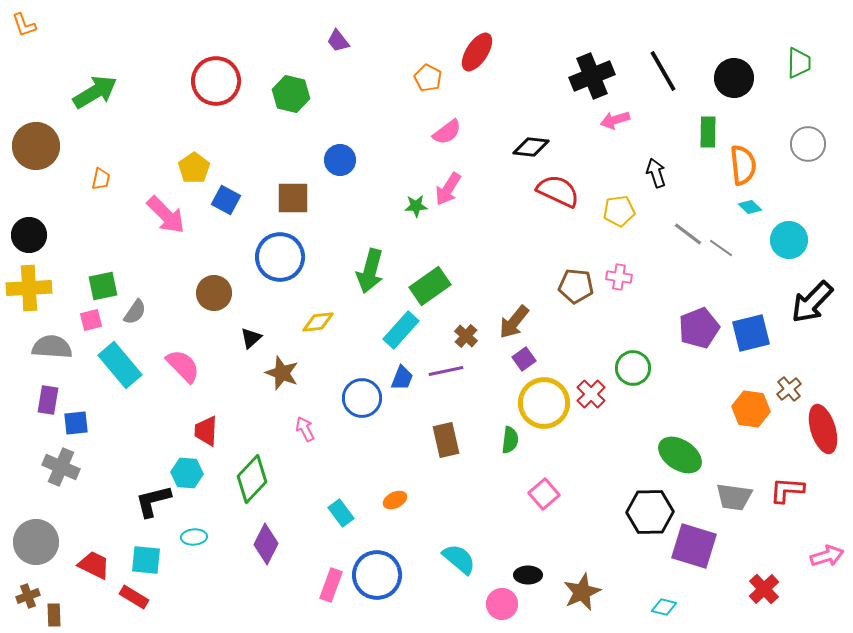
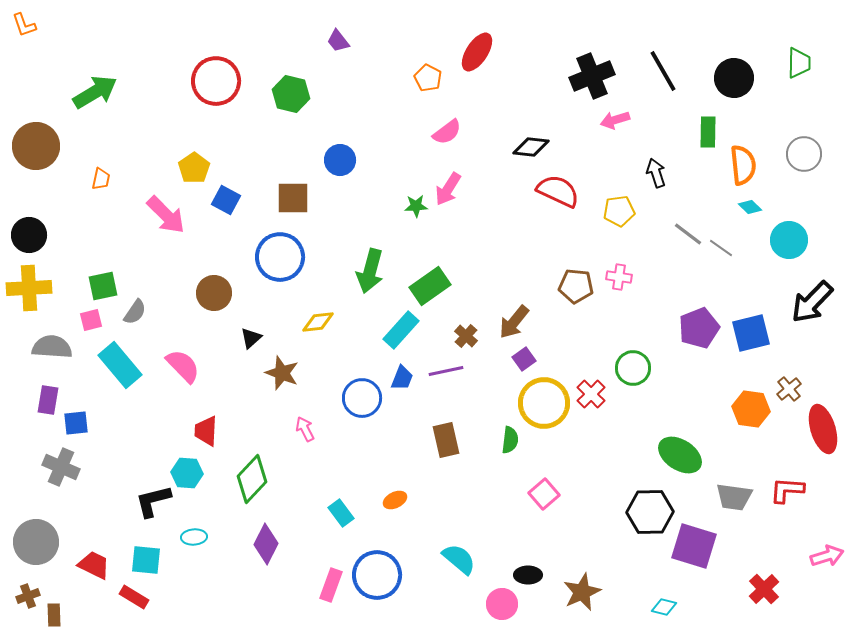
gray circle at (808, 144): moved 4 px left, 10 px down
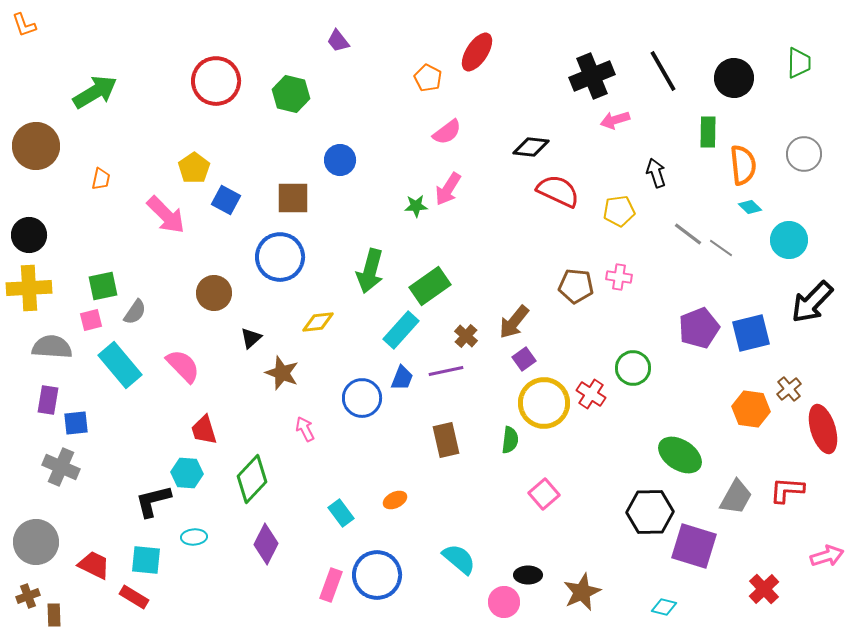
red cross at (591, 394): rotated 12 degrees counterclockwise
red trapezoid at (206, 431): moved 2 px left, 1 px up; rotated 20 degrees counterclockwise
gray trapezoid at (734, 497): moved 2 px right; rotated 69 degrees counterclockwise
pink circle at (502, 604): moved 2 px right, 2 px up
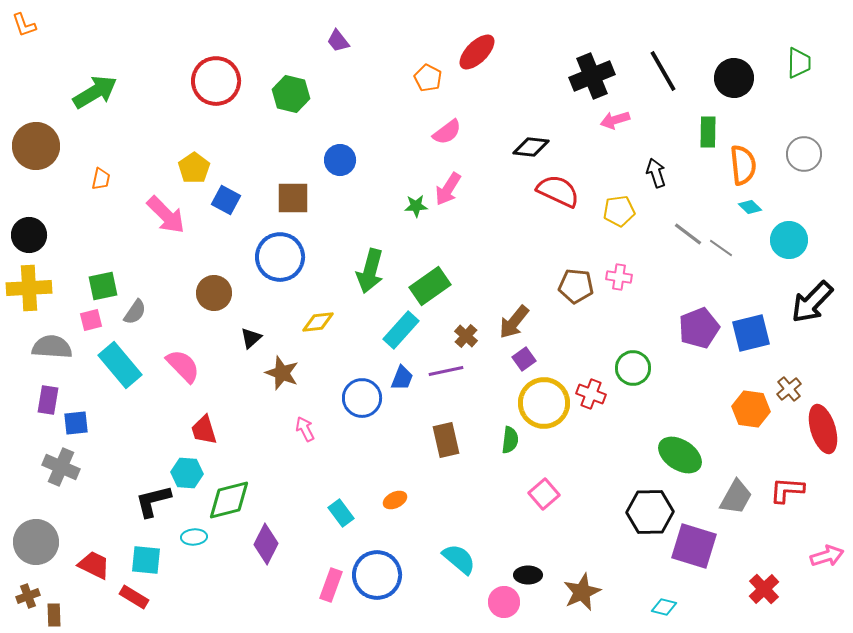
red ellipse at (477, 52): rotated 12 degrees clockwise
red cross at (591, 394): rotated 12 degrees counterclockwise
green diamond at (252, 479): moved 23 px left, 21 px down; rotated 33 degrees clockwise
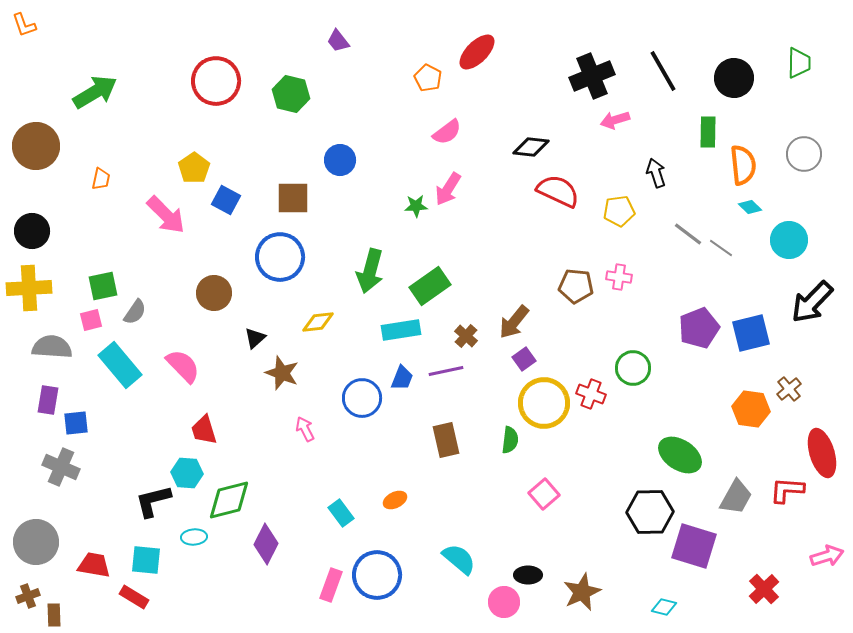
black circle at (29, 235): moved 3 px right, 4 px up
cyan rectangle at (401, 330): rotated 39 degrees clockwise
black triangle at (251, 338): moved 4 px right
red ellipse at (823, 429): moved 1 px left, 24 px down
red trapezoid at (94, 565): rotated 16 degrees counterclockwise
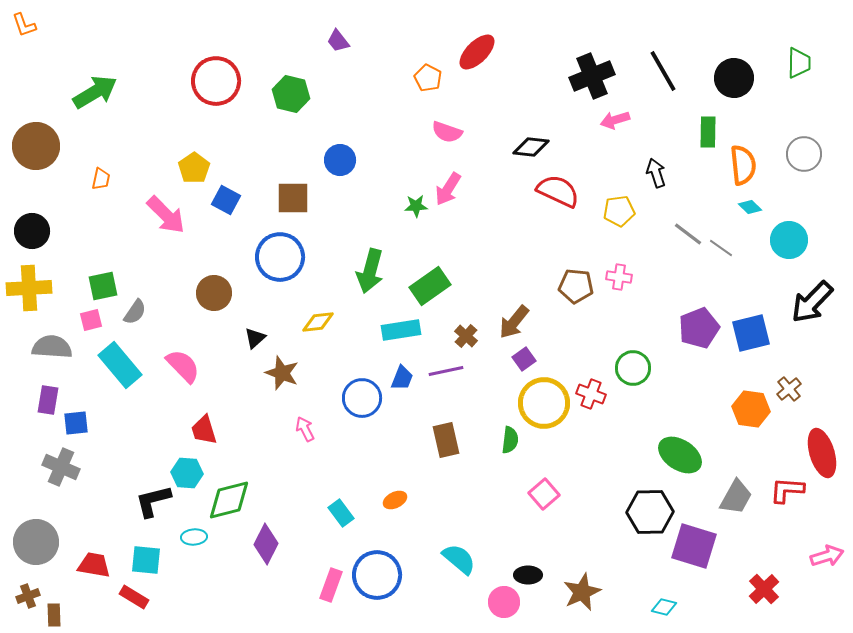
pink semicircle at (447, 132): rotated 56 degrees clockwise
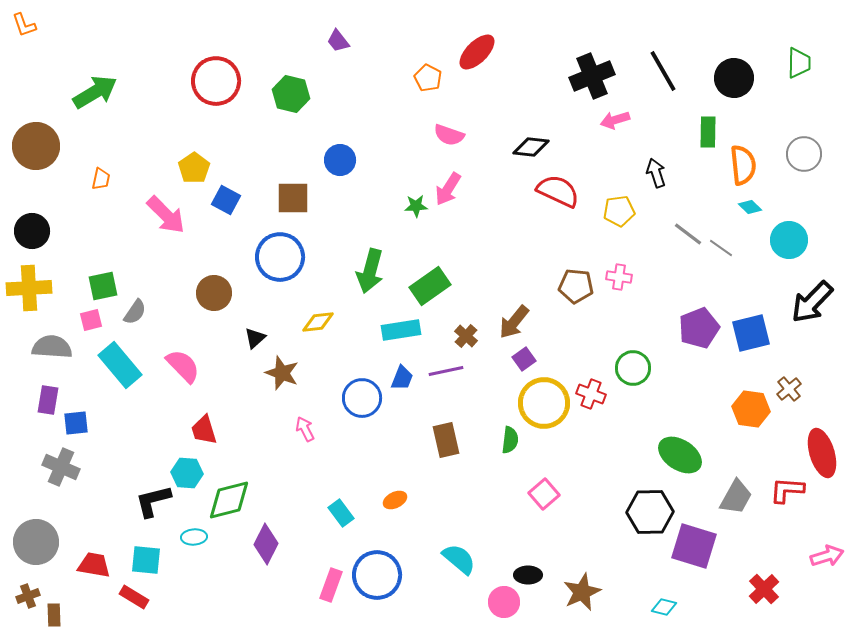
pink semicircle at (447, 132): moved 2 px right, 3 px down
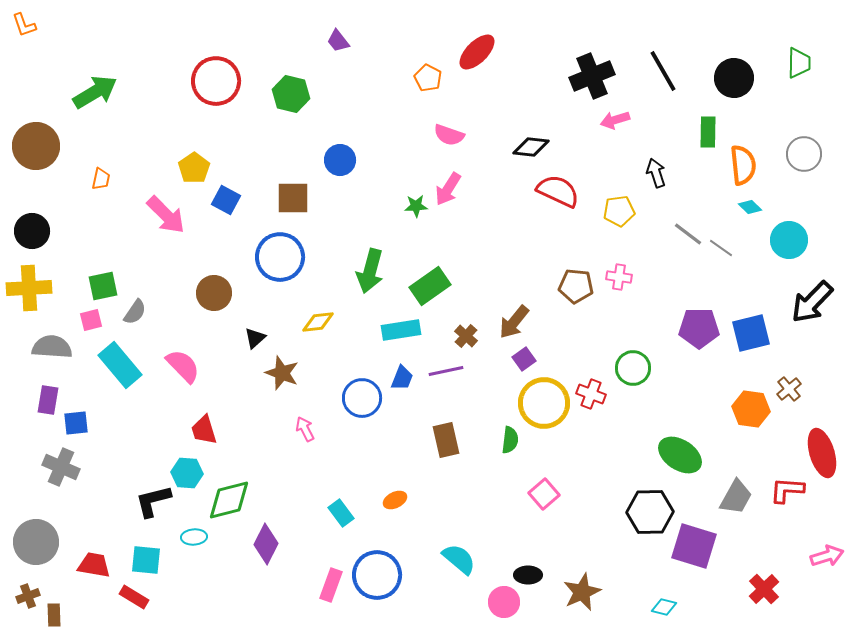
purple pentagon at (699, 328): rotated 21 degrees clockwise
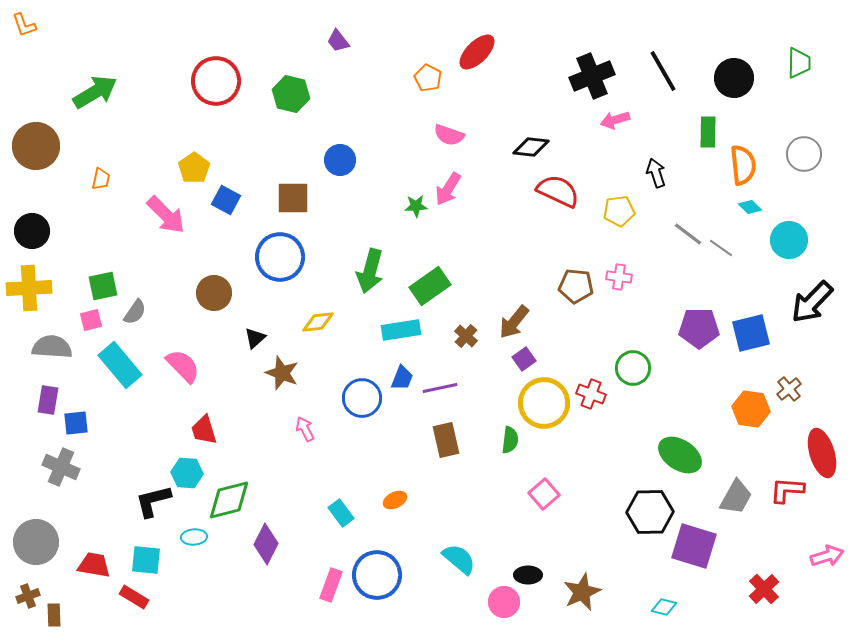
purple line at (446, 371): moved 6 px left, 17 px down
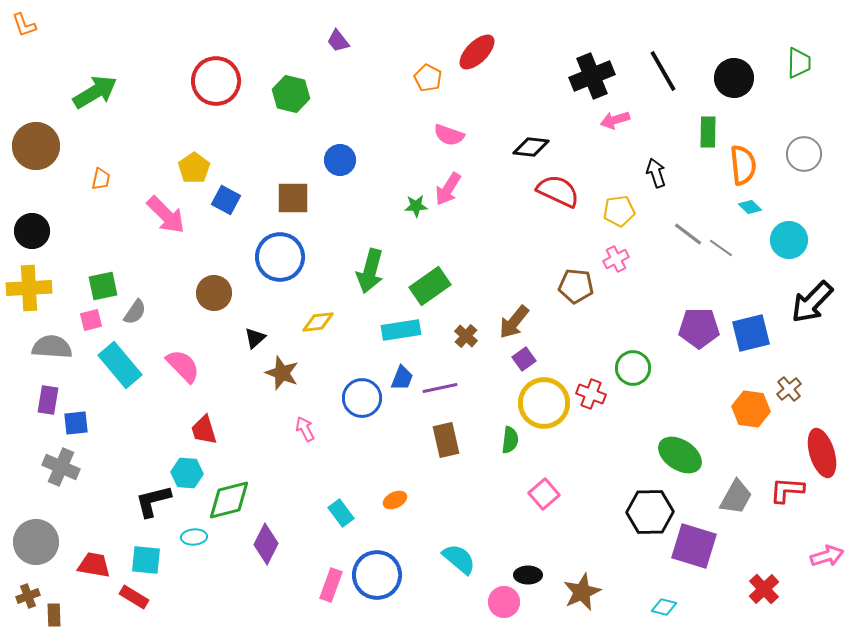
pink cross at (619, 277): moved 3 px left, 18 px up; rotated 35 degrees counterclockwise
